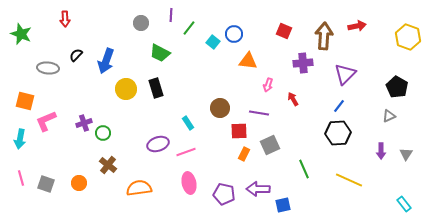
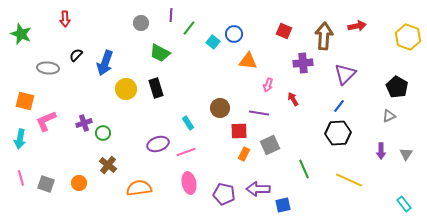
blue arrow at (106, 61): moved 1 px left, 2 px down
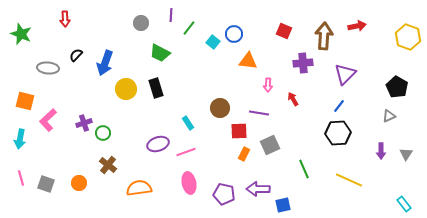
pink arrow at (268, 85): rotated 16 degrees counterclockwise
pink L-shape at (46, 121): moved 2 px right, 1 px up; rotated 20 degrees counterclockwise
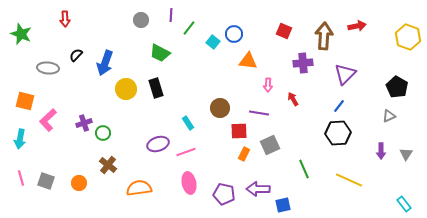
gray circle at (141, 23): moved 3 px up
gray square at (46, 184): moved 3 px up
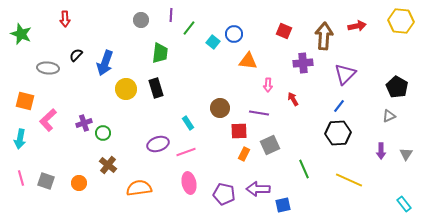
yellow hexagon at (408, 37): moved 7 px left, 16 px up; rotated 15 degrees counterclockwise
green trapezoid at (160, 53): rotated 110 degrees counterclockwise
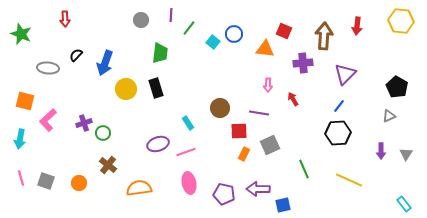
red arrow at (357, 26): rotated 108 degrees clockwise
orange triangle at (248, 61): moved 17 px right, 12 px up
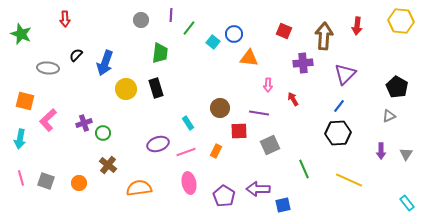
orange triangle at (265, 49): moved 16 px left, 9 px down
orange rectangle at (244, 154): moved 28 px left, 3 px up
purple pentagon at (224, 194): moved 2 px down; rotated 20 degrees clockwise
cyan rectangle at (404, 204): moved 3 px right, 1 px up
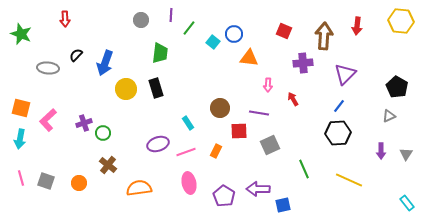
orange square at (25, 101): moved 4 px left, 7 px down
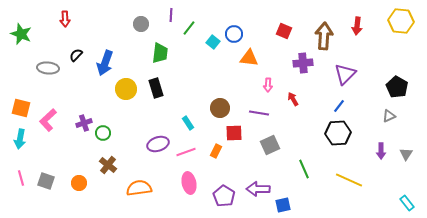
gray circle at (141, 20): moved 4 px down
red square at (239, 131): moved 5 px left, 2 px down
